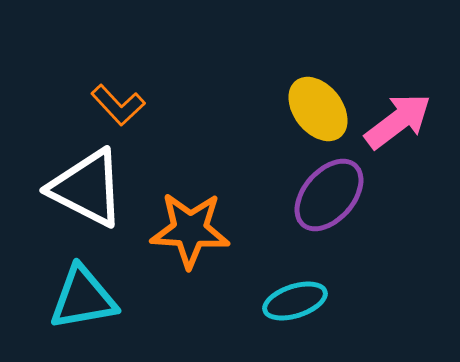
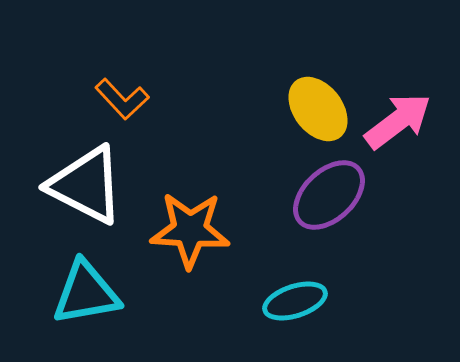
orange L-shape: moved 4 px right, 6 px up
white triangle: moved 1 px left, 3 px up
purple ellipse: rotated 6 degrees clockwise
cyan triangle: moved 3 px right, 5 px up
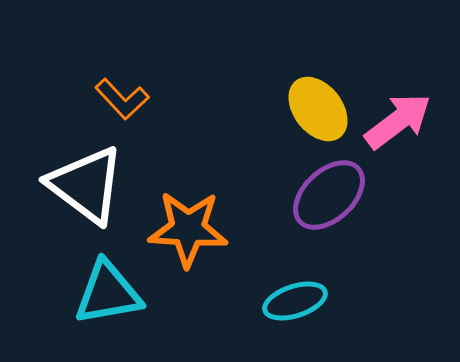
white triangle: rotated 10 degrees clockwise
orange star: moved 2 px left, 1 px up
cyan triangle: moved 22 px right
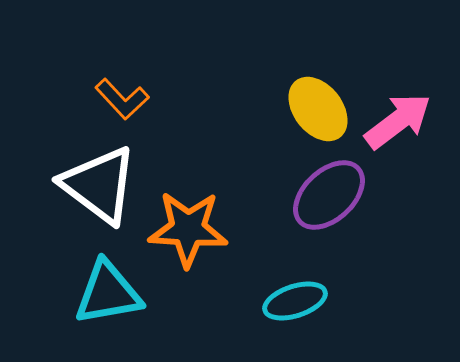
white triangle: moved 13 px right
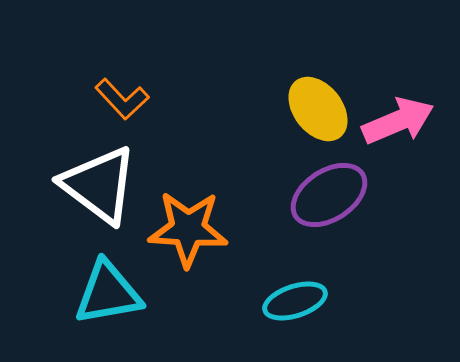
pink arrow: rotated 14 degrees clockwise
purple ellipse: rotated 10 degrees clockwise
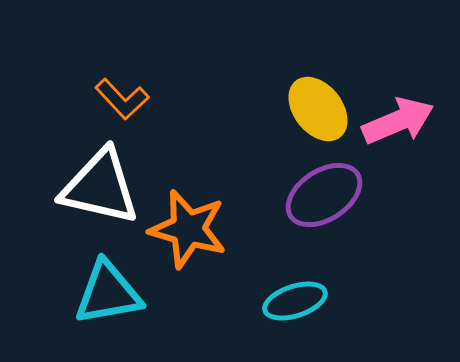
white triangle: moved 1 px right, 2 px down; rotated 24 degrees counterclockwise
purple ellipse: moved 5 px left
orange star: rotated 12 degrees clockwise
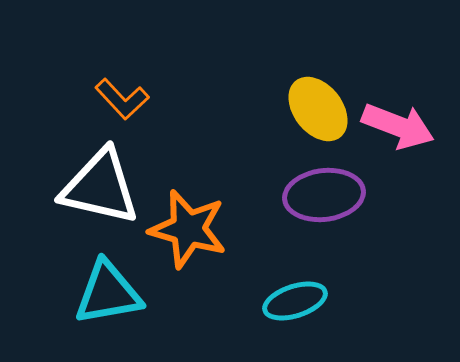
pink arrow: moved 5 px down; rotated 44 degrees clockwise
purple ellipse: rotated 26 degrees clockwise
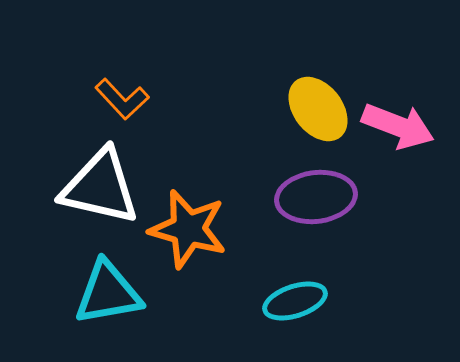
purple ellipse: moved 8 px left, 2 px down
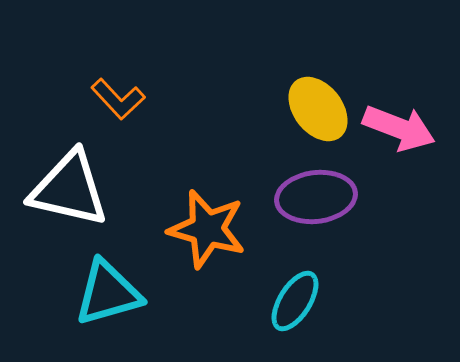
orange L-shape: moved 4 px left
pink arrow: moved 1 px right, 2 px down
white triangle: moved 31 px left, 2 px down
orange star: moved 19 px right
cyan triangle: rotated 6 degrees counterclockwise
cyan ellipse: rotated 40 degrees counterclockwise
